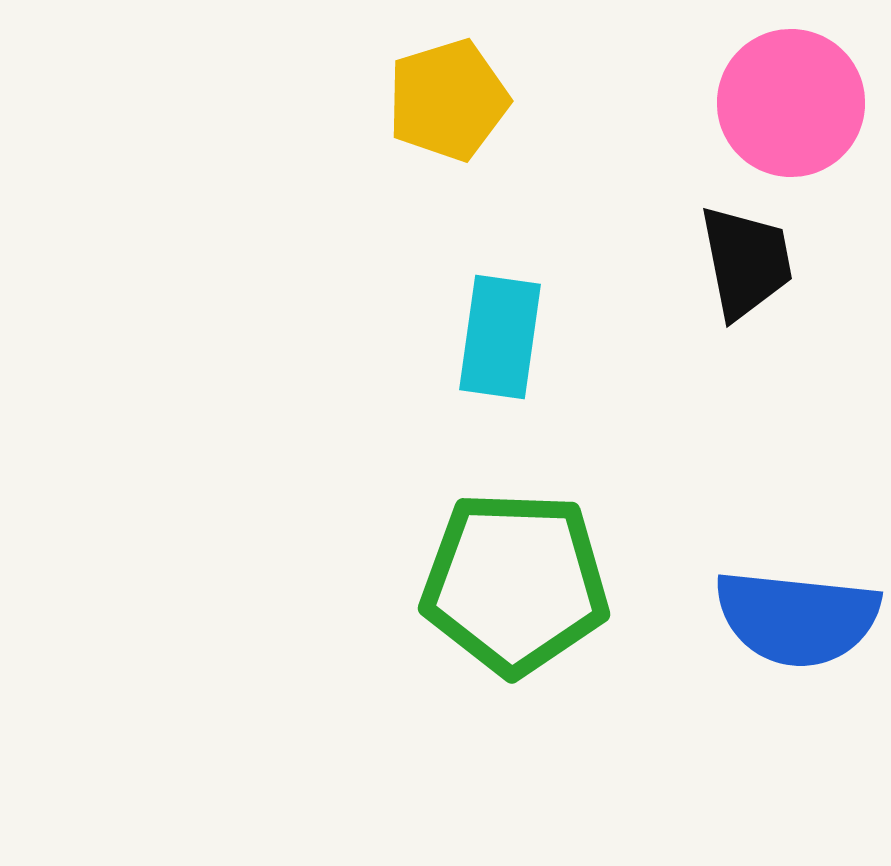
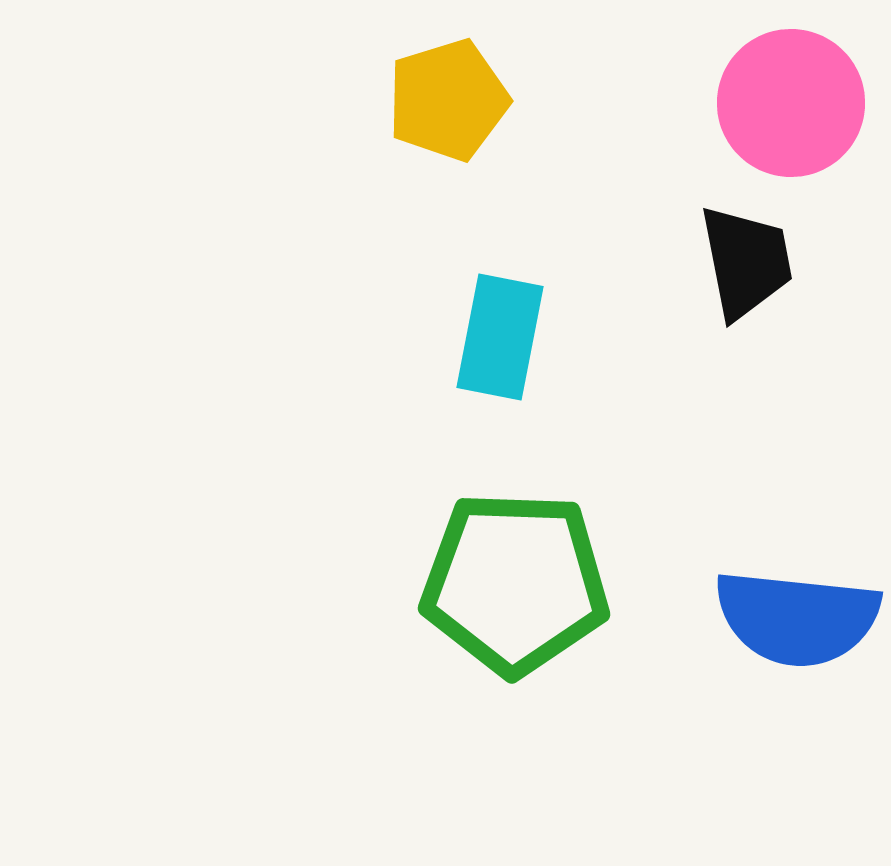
cyan rectangle: rotated 3 degrees clockwise
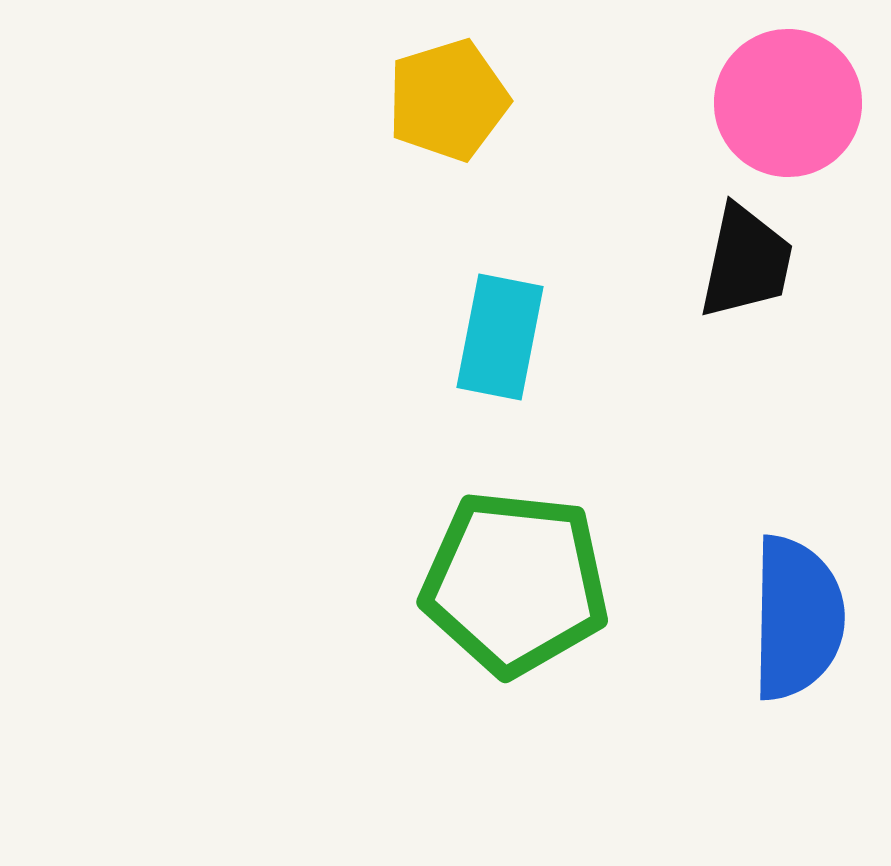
pink circle: moved 3 px left
black trapezoid: rotated 23 degrees clockwise
green pentagon: rotated 4 degrees clockwise
blue semicircle: rotated 95 degrees counterclockwise
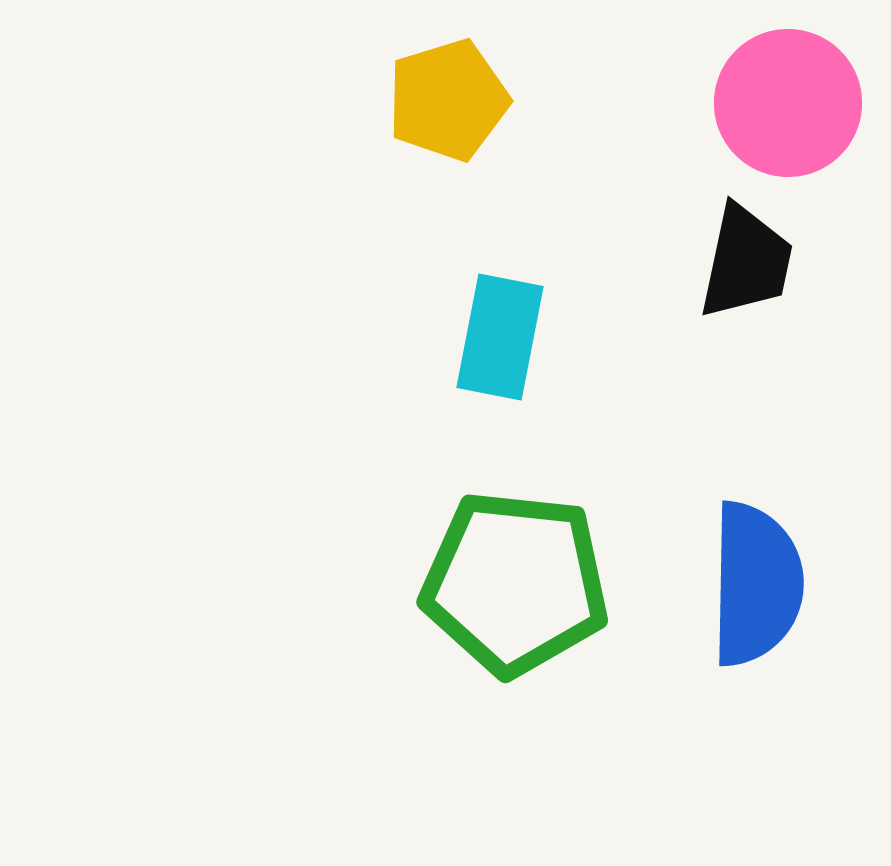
blue semicircle: moved 41 px left, 34 px up
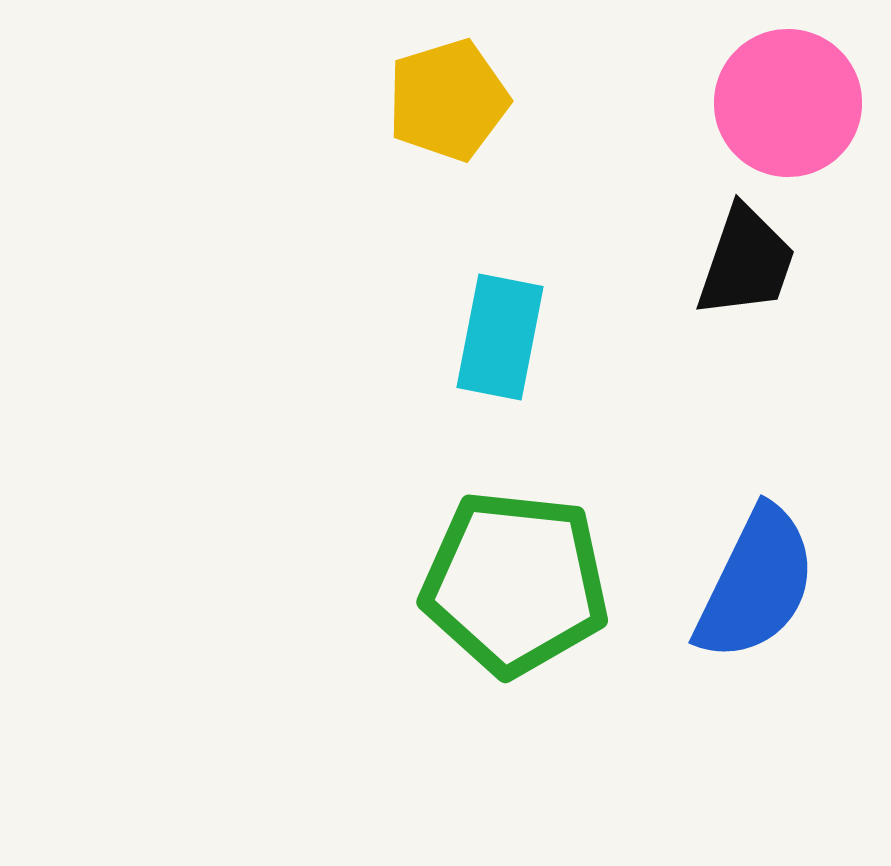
black trapezoid: rotated 7 degrees clockwise
blue semicircle: rotated 25 degrees clockwise
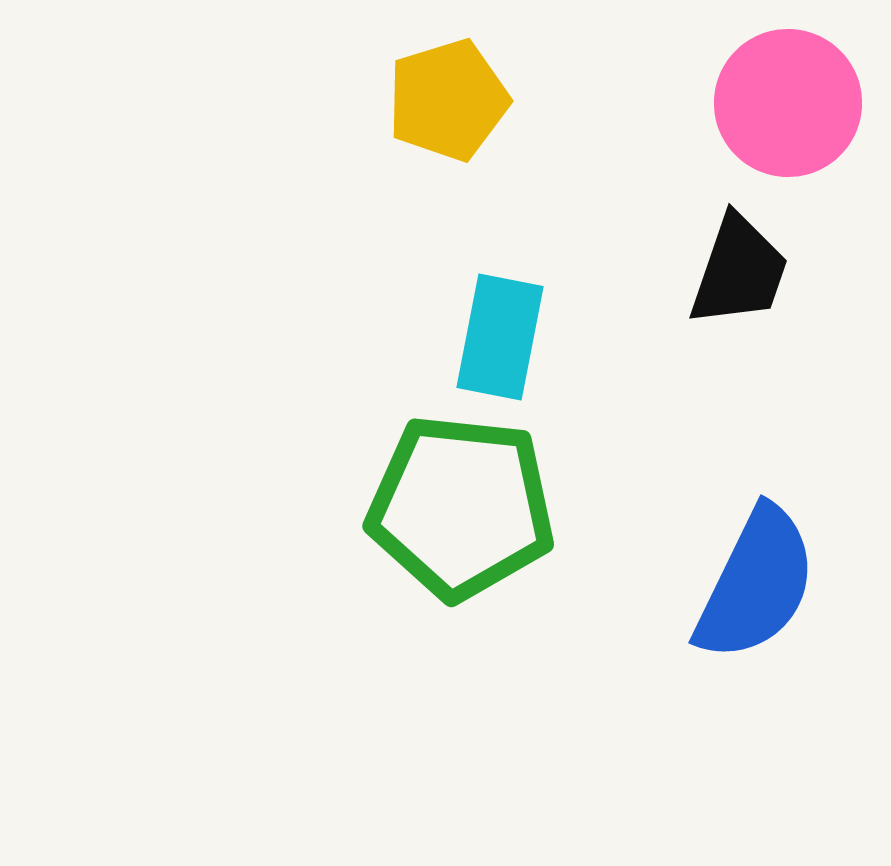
black trapezoid: moved 7 px left, 9 px down
green pentagon: moved 54 px left, 76 px up
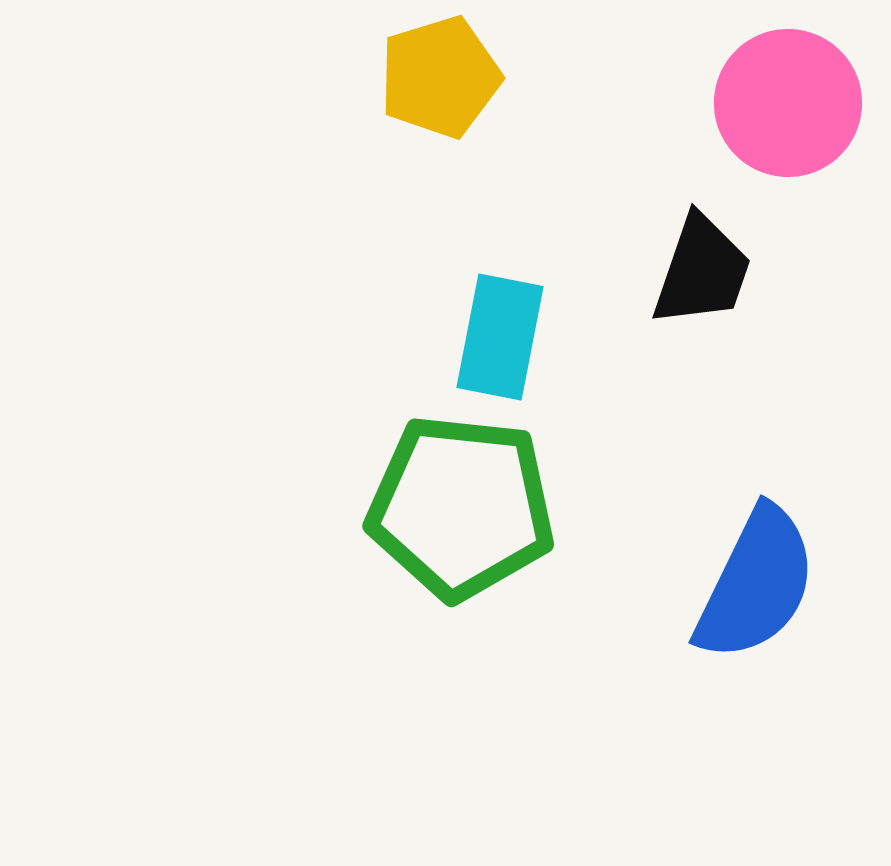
yellow pentagon: moved 8 px left, 23 px up
black trapezoid: moved 37 px left
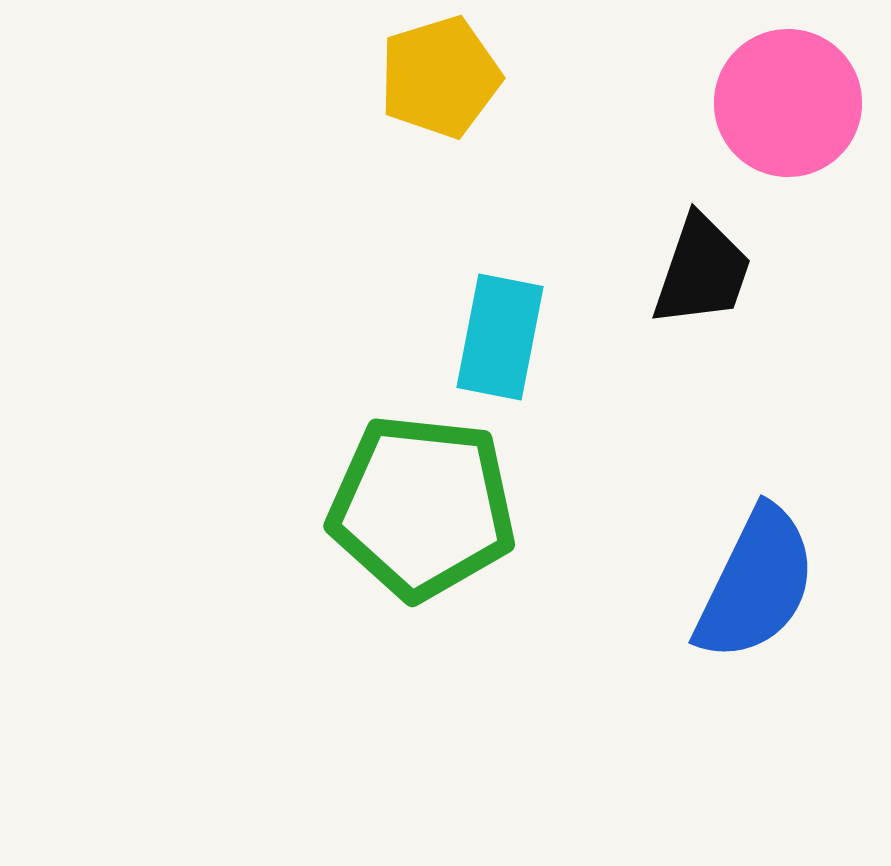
green pentagon: moved 39 px left
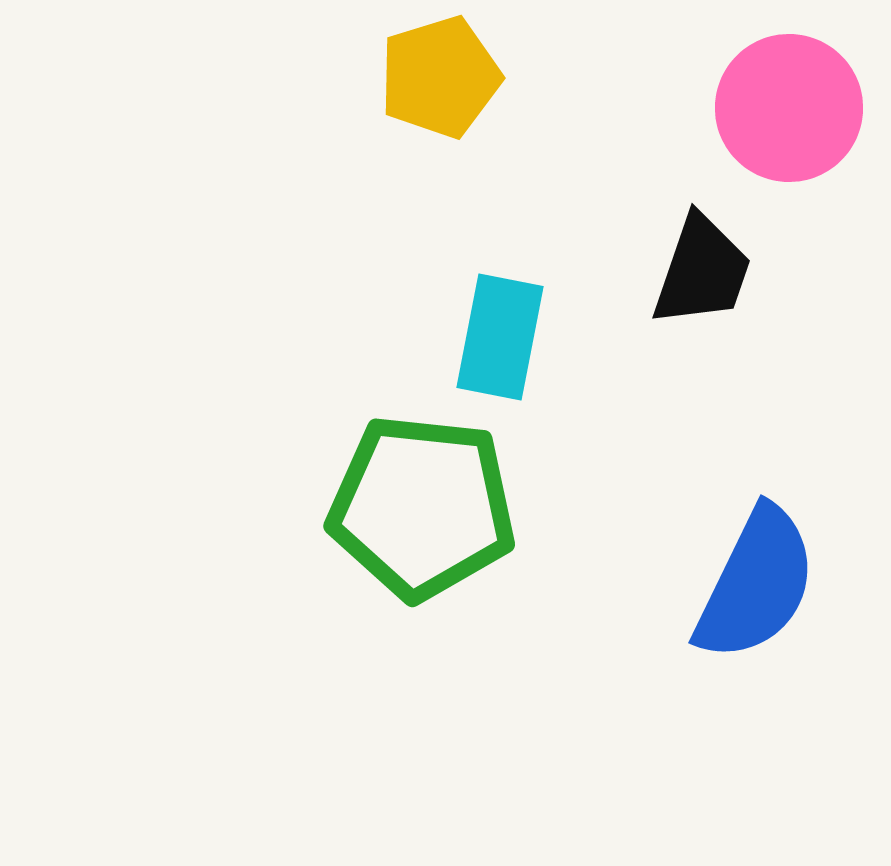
pink circle: moved 1 px right, 5 px down
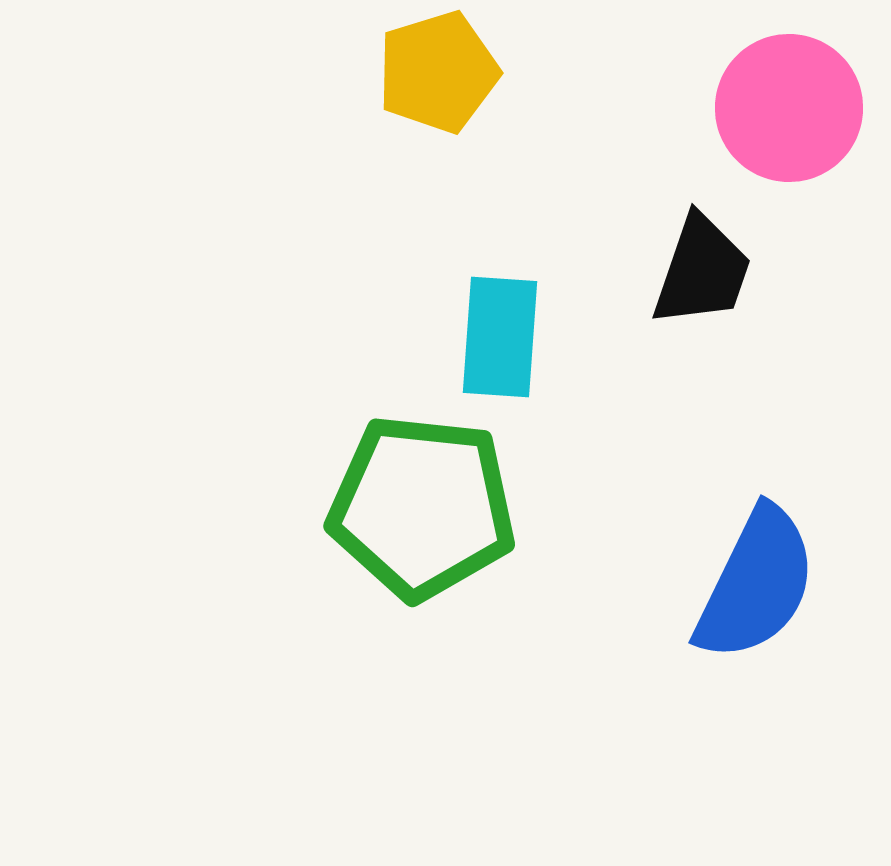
yellow pentagon: moved 2 px left, 5 px up
cyan rectangle: rotated 7 degrees counterclockwise
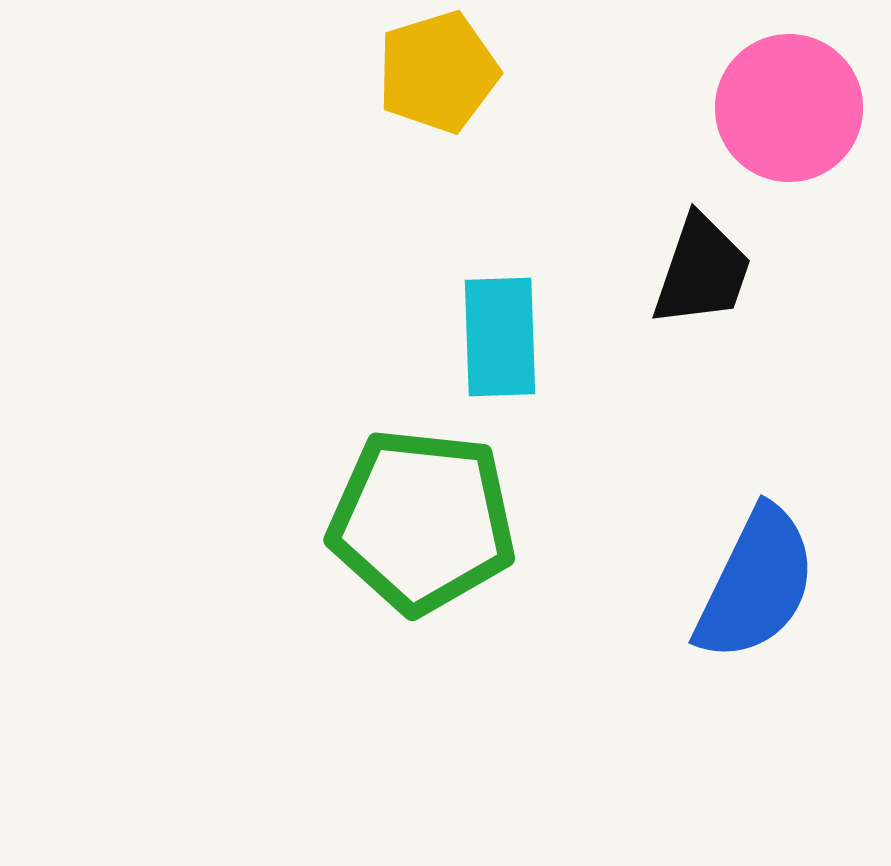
cyan rectangle: rotated 6 degrees counterclockwise
green pentagon: moved 14 px down
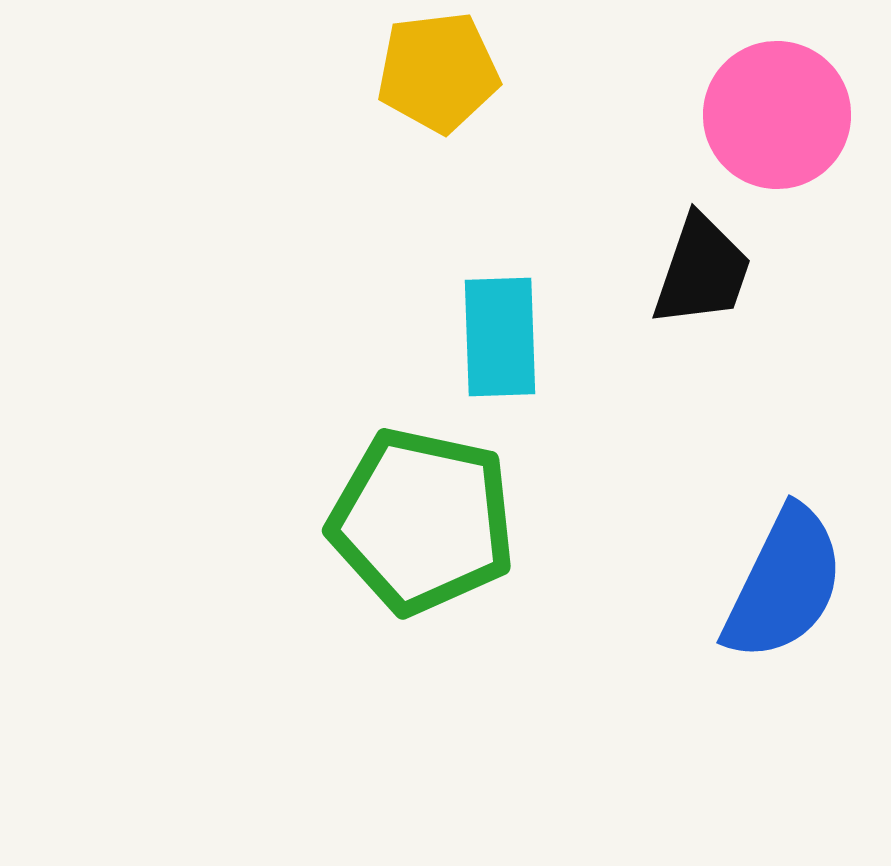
yellow pentagon: rotated 10 degrees clockwise
pink circle: moved 12 px left, 7 px down
green pentagon: rotated 6 degrees clockwise
blue semicircle: moved 28 px right
